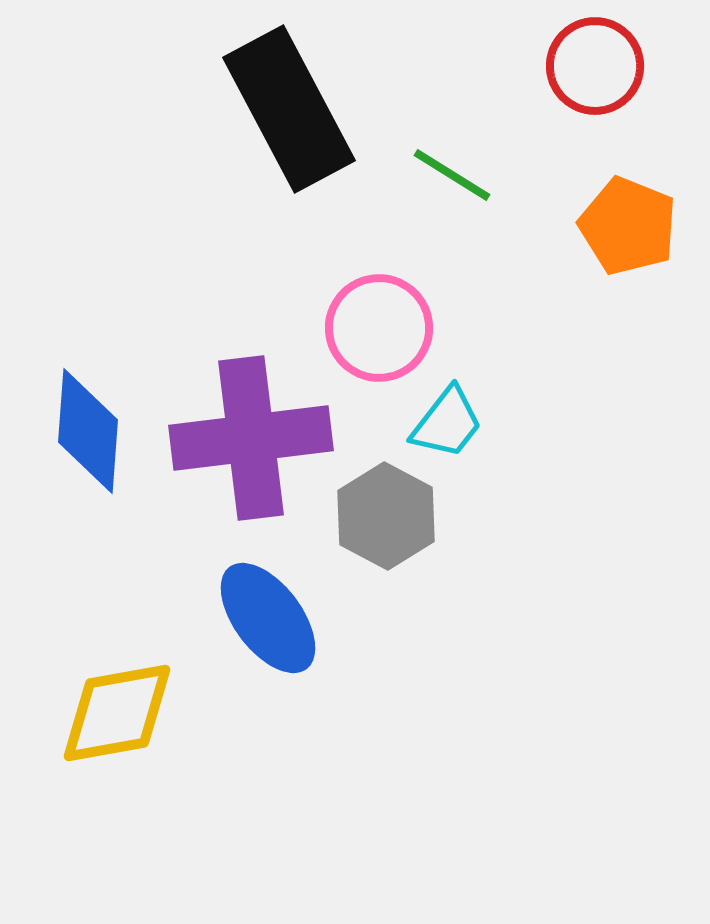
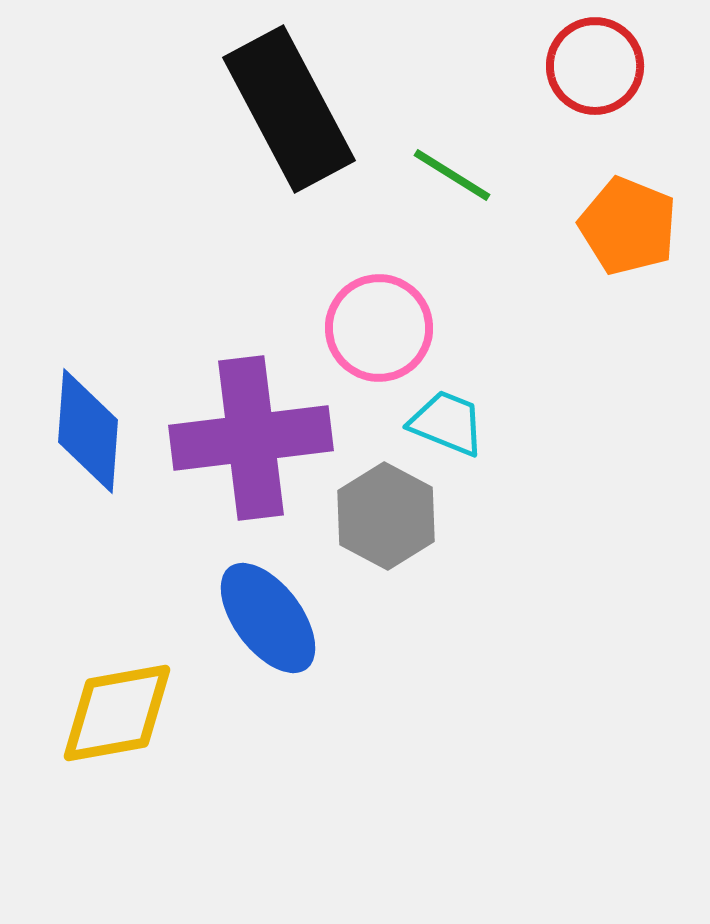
cyan trapezoid: rotated 106 degrees counterclockwise
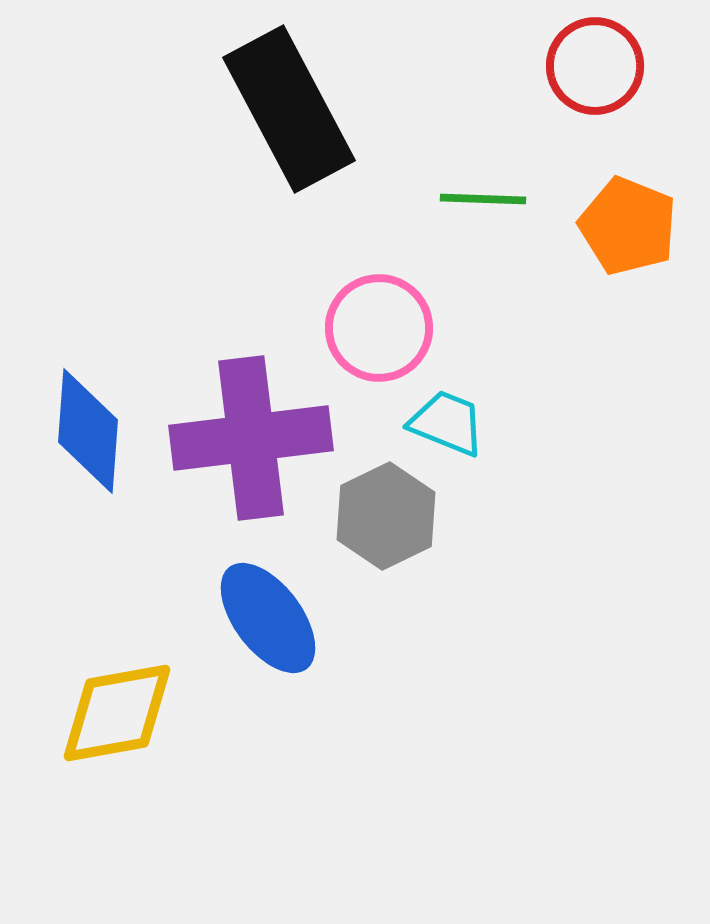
green line: moved 31 px right, 24 px down; rotated 30 degrees counterclockwise
gray hexagon: rotated 6 degrees clockwise
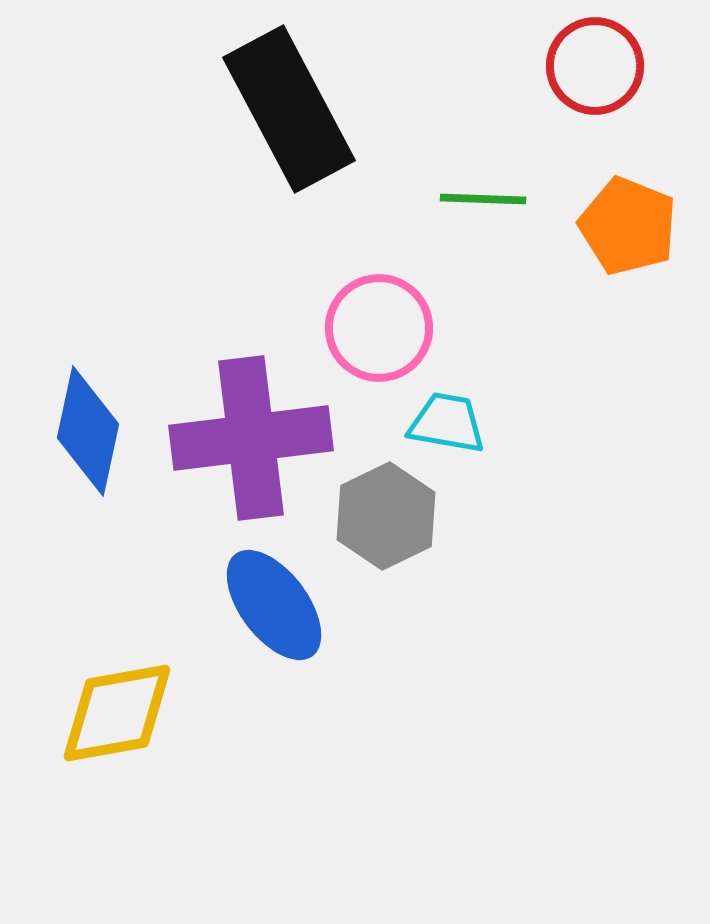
cyan trapezoid: rotated 12 degrees counterclockwise
blue diamond: rotated 8 degrees clockwise
blue ellipse: moved 6 px right, 13 px up
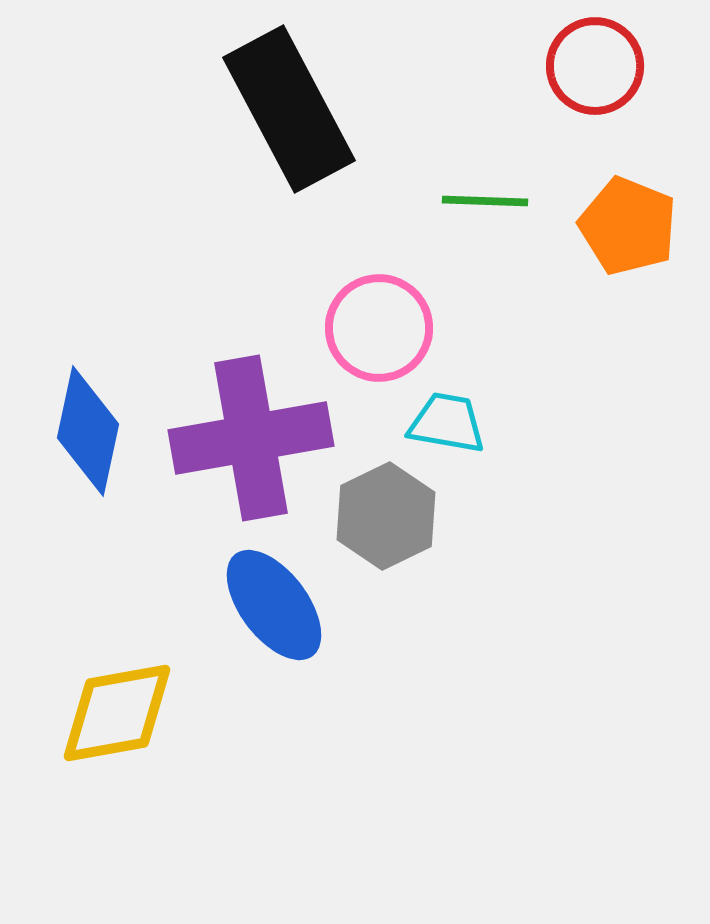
green line: moved 2 px right, 2 px down
purple cross: rotated 3 degrees counterclockwise
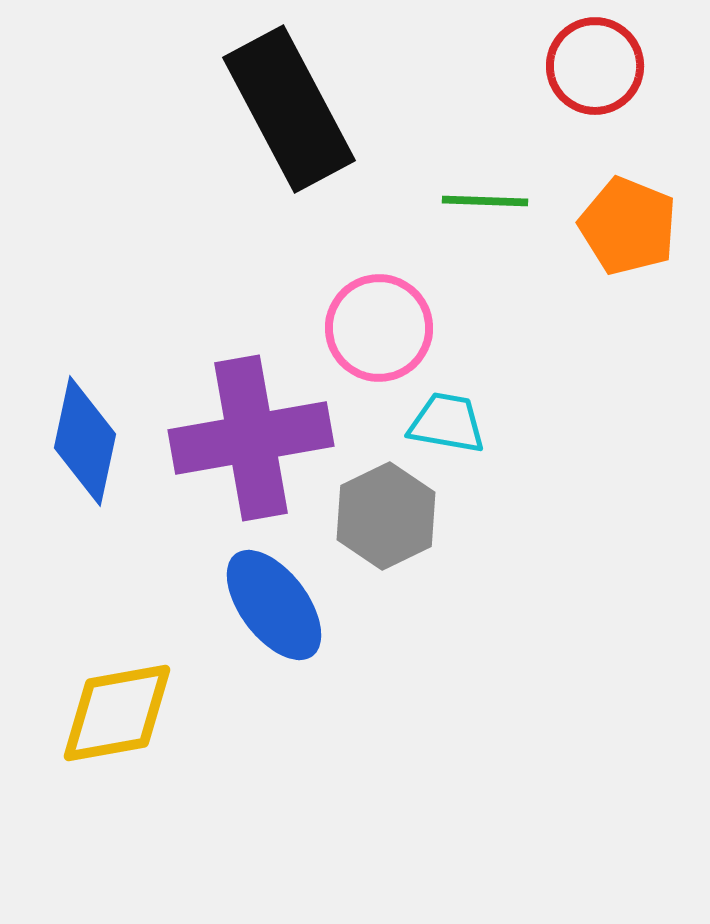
blue diamond: moved 3 px left, 10 px down
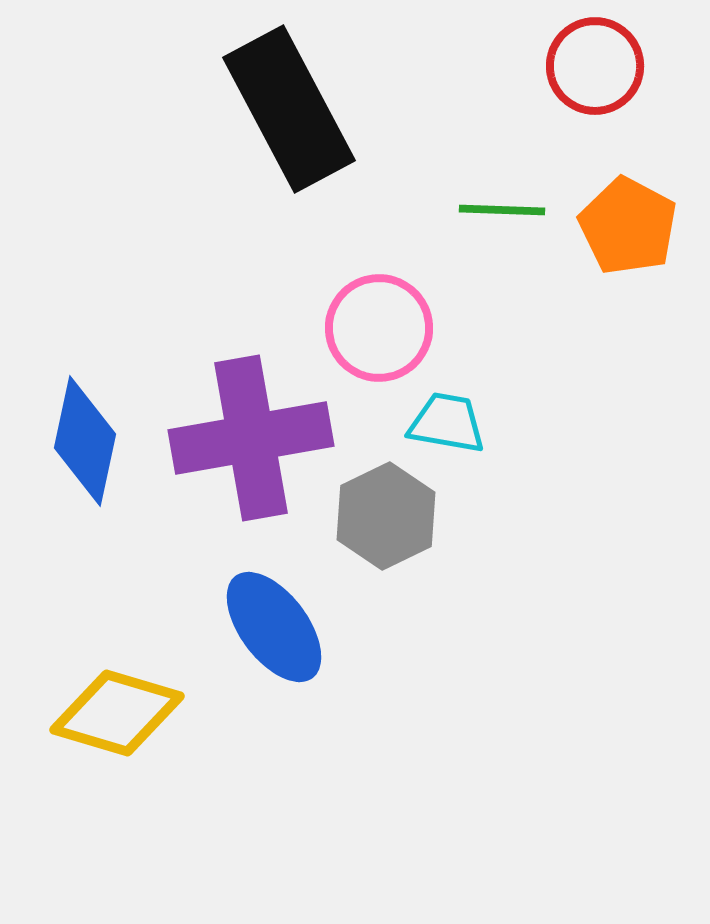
green line: moved 17 px right, 9 px down
orange pentagon: rotated 6 degrees clockwise
blue ellipse: moved 22 px down
yellow diamond: rotated 27 degrees clockwise
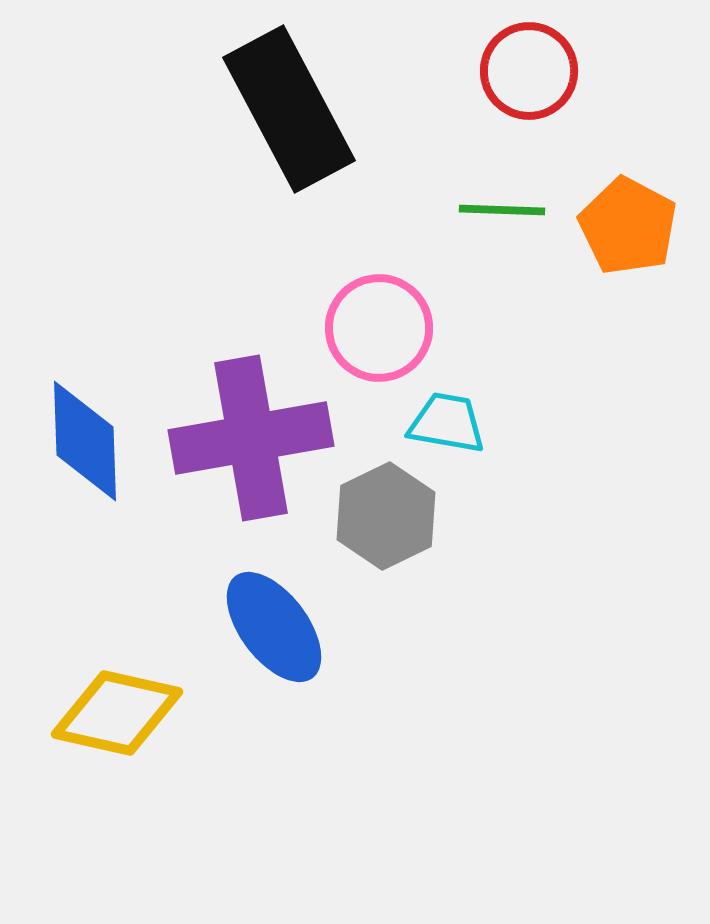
red circle: moved 66 px left, 5 px down
blue diamond: rotated 14 degrees counterclockwise
yellow diamond: rotated 4 degrees counterclockwise
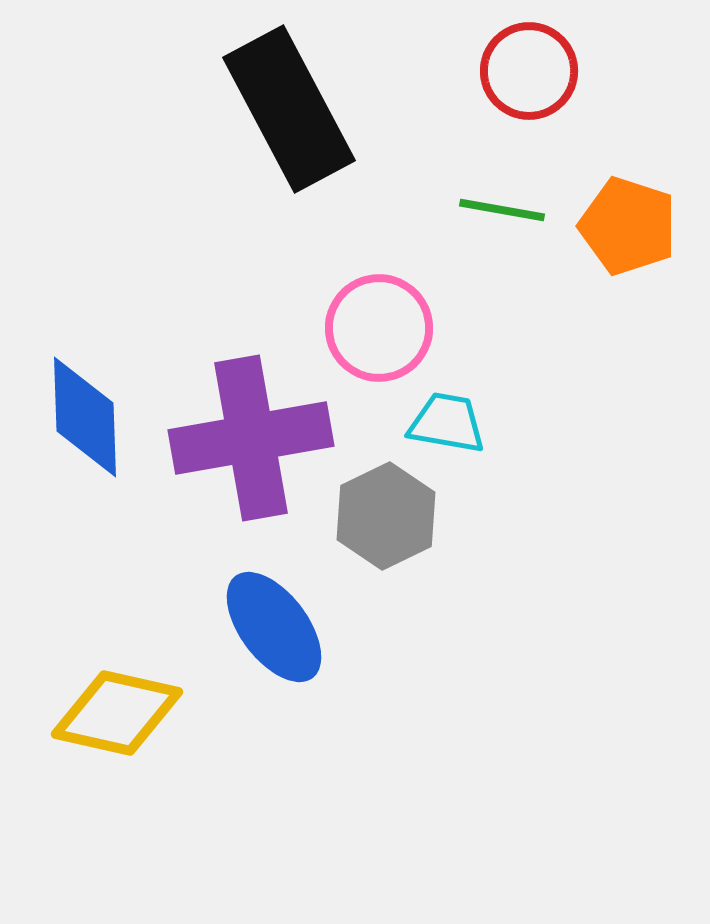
green line: rotated 8 degrees clockwise
orange pentagon: rotated 10 degrees counterclockwise
blue diamond: moved 24 px up
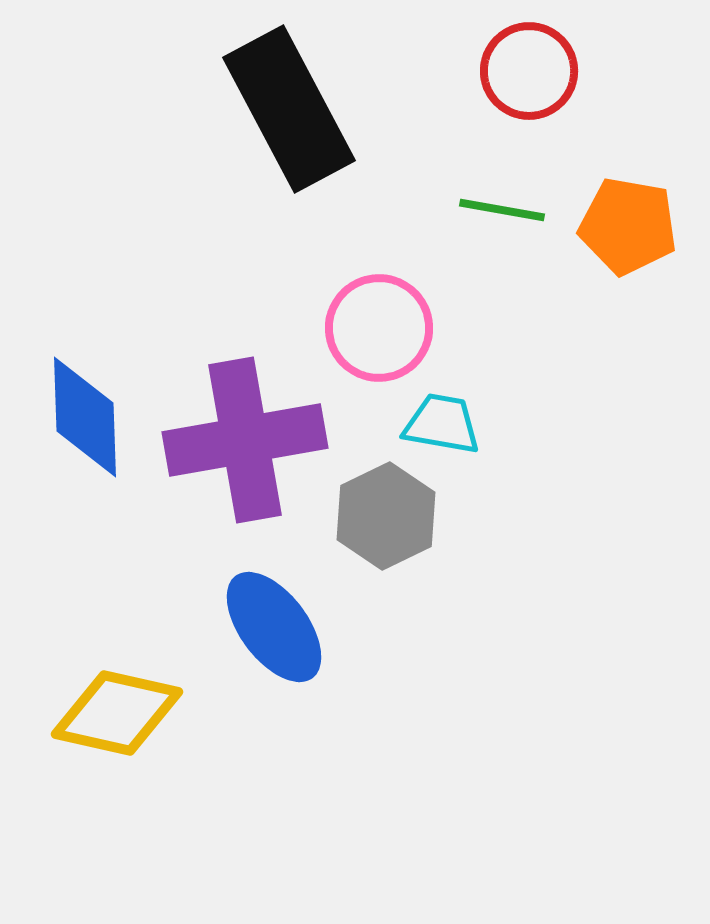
orange pentagon: rotated 8 degrees counterclockwise
cyan trapezoid: moved 5 px left, 1 px down
purple cross: moved 6 px left, 2 px down
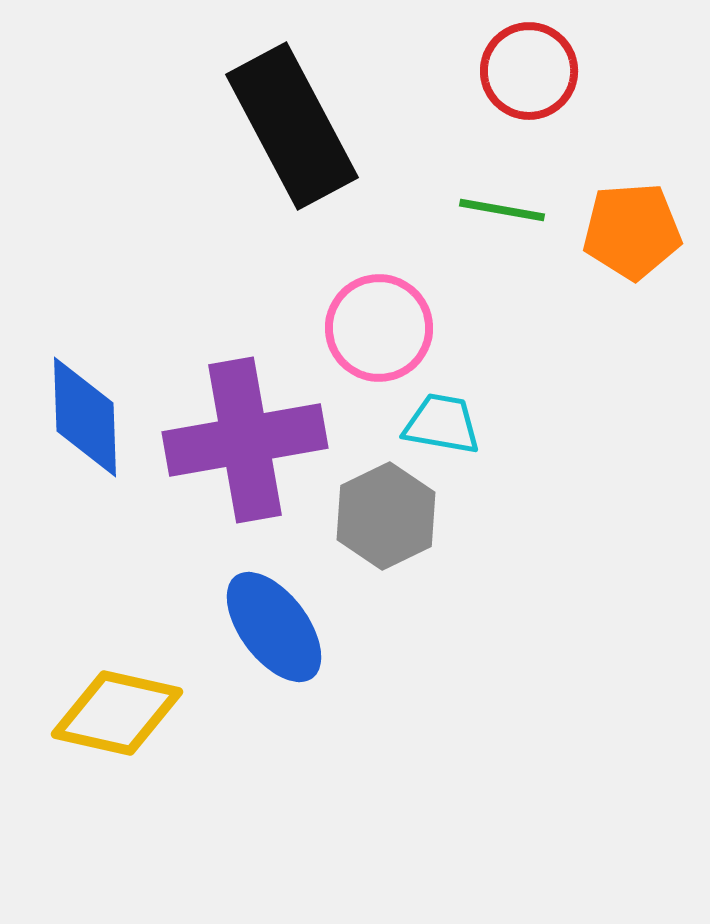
black rectangle: moved 3 px right, 17 px down
orange pentagon: moved 4 px right, 5 px down; rotated 14 degrees counterclockwise
